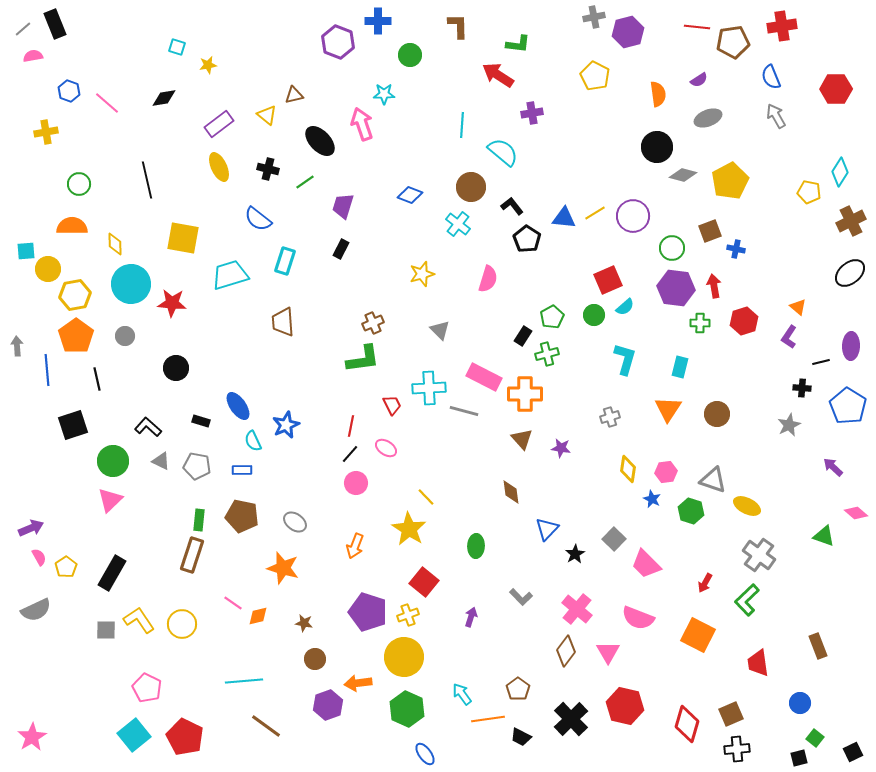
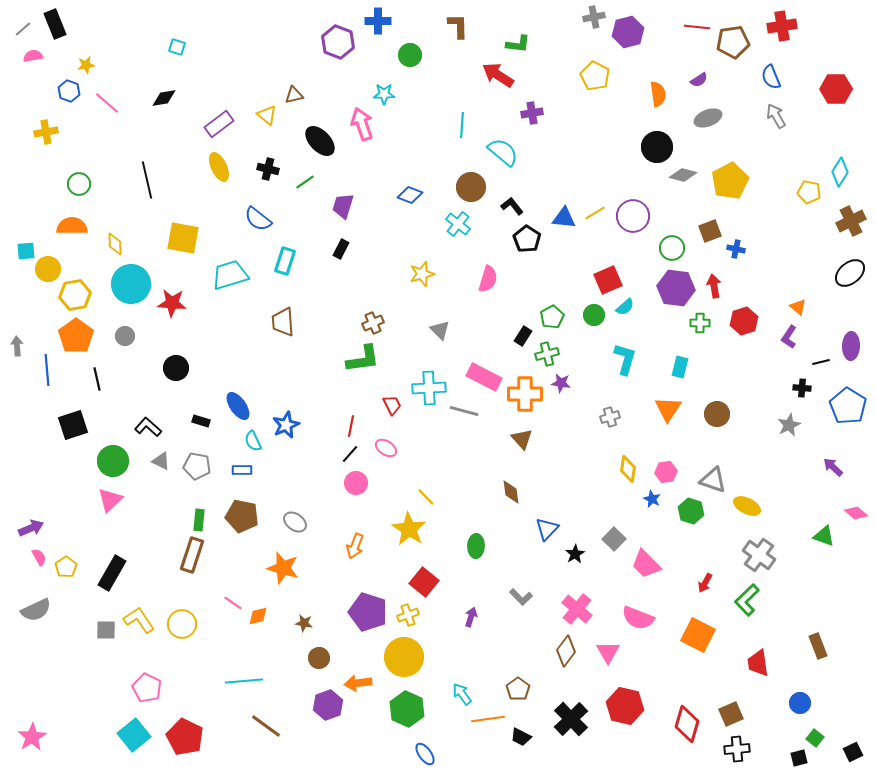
yellow star at (208, 65): moved 122 px left
purple star at (561, 448): moved 65 px up
brown circle at (315, 659): moved 4 px right, 1 px up
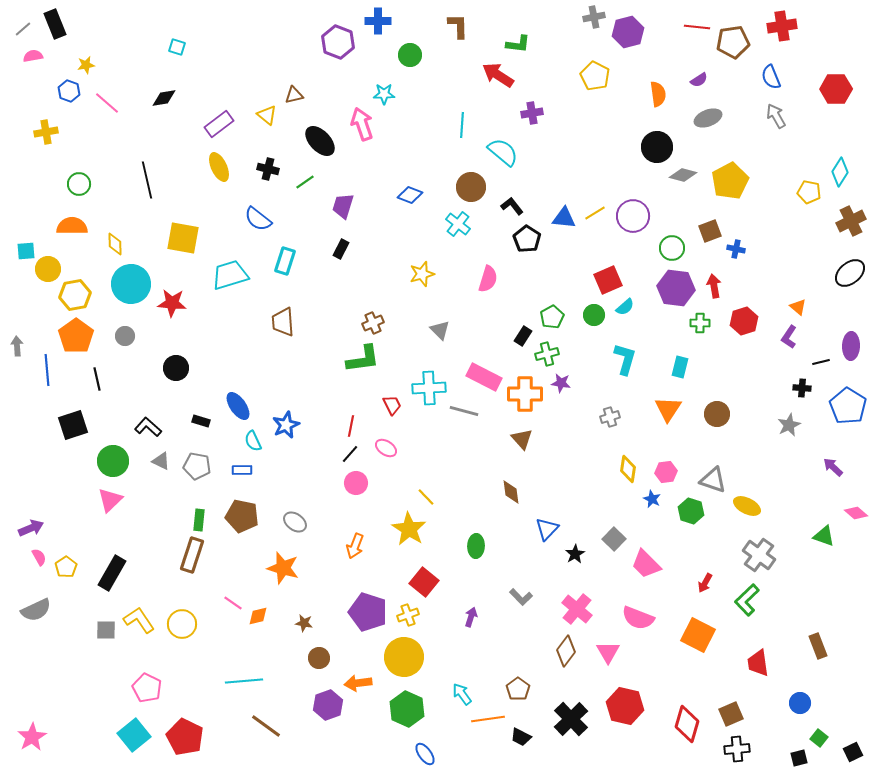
green square at (815, 738): moved 4 px right
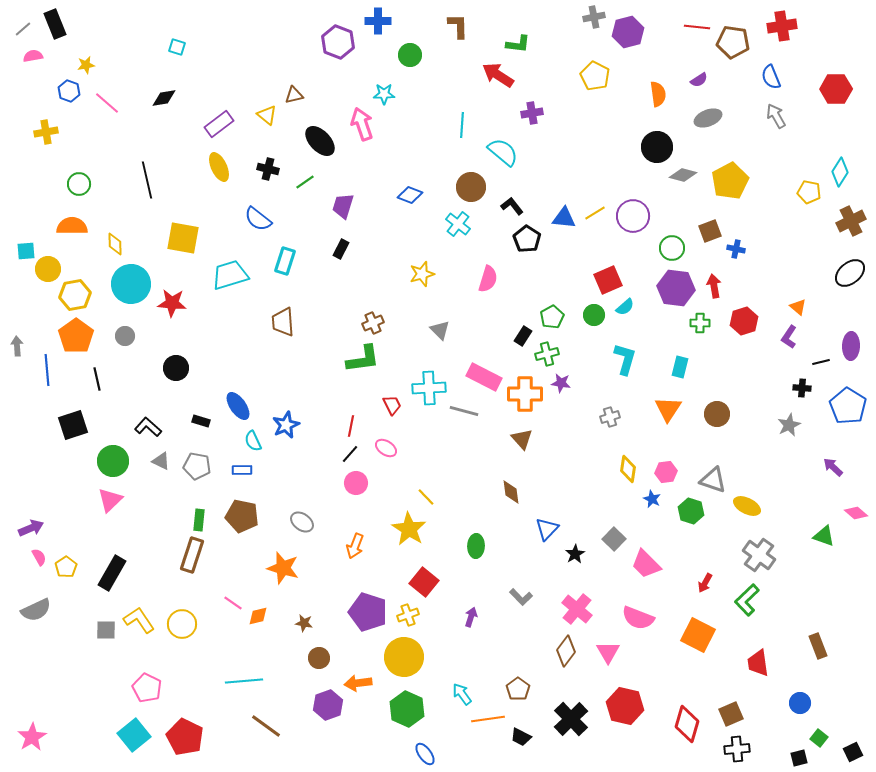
brown pentagon at (733, 42): rotated 16 degrees clockwise
gray ellipse at (295, 522): moved 7 px right
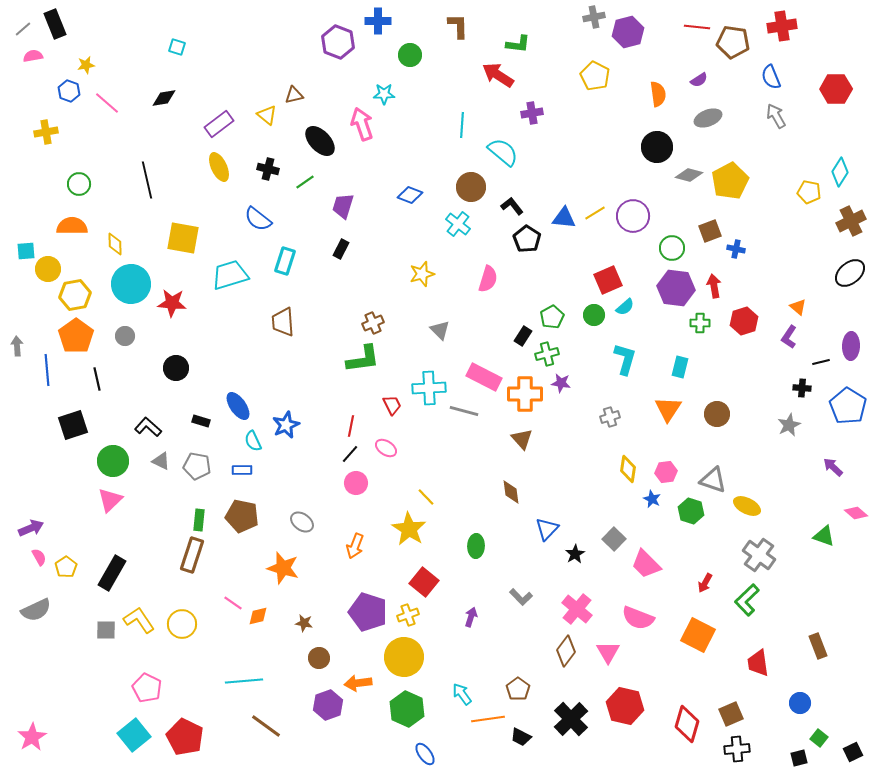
gray diamond at (683, 175): moved 6 px right
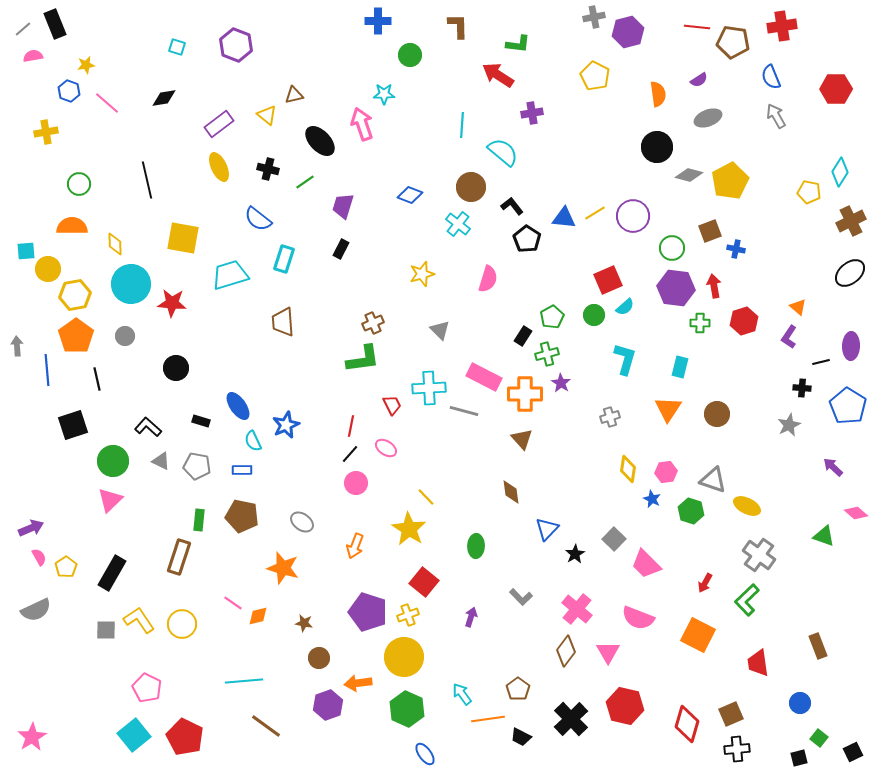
purple hexagon at (338, 42): moved 102 px left, 3 px down
cyan rectangle at (285, 261): moved 1 px left, 2 px up
purple star at (561, 383): rotated 24 degrees clockwise
brown rectangle at (192, 555): moved 13 px left, 2 px down
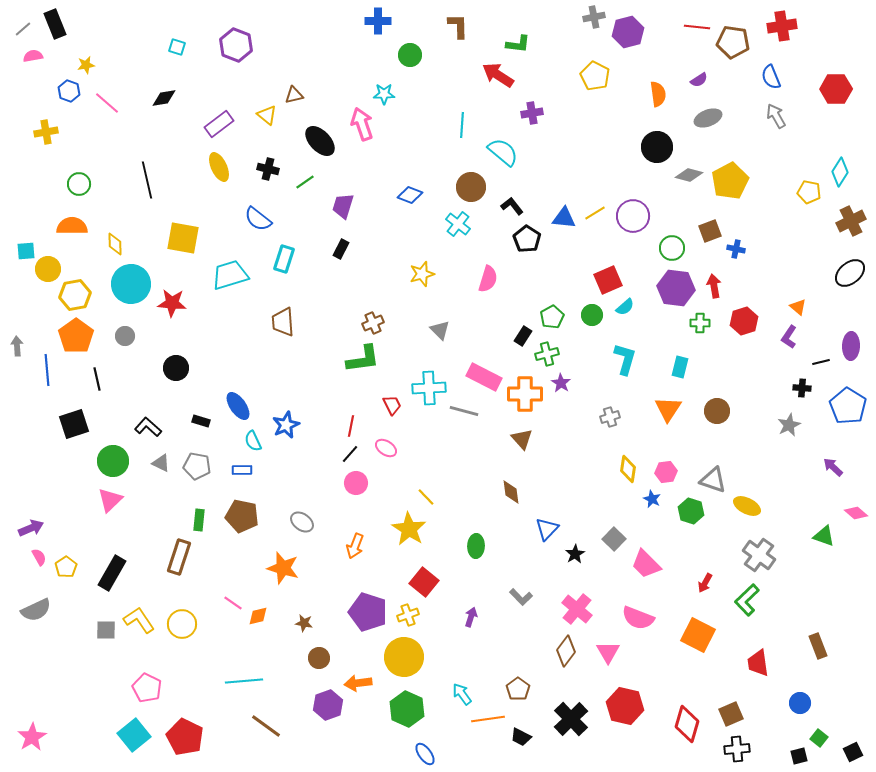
green circle at (594, 315): moved 2 px left
brown circle at (717, 414): moved 3 px up
black square at (73, 425): moved 1 px right, 1 px up
gray triangle at (161, 461): moved 2 px down
black square at (799, 758): moved 2 px up
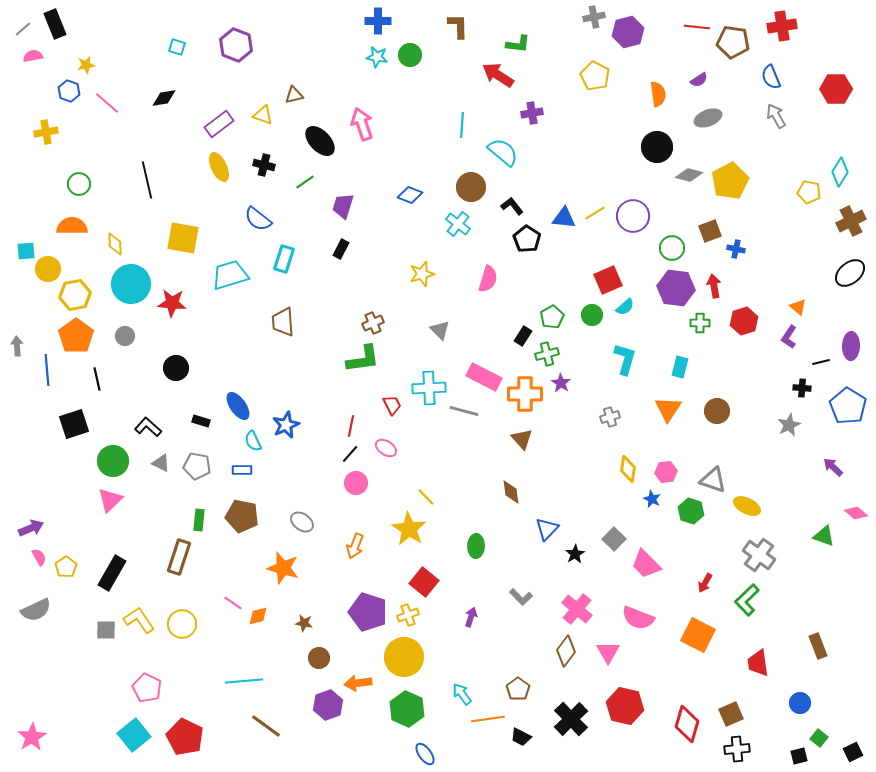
cyan star at (384, 94): moved 7 px left, 37 px up; rotated 10 degrees clockwise
yellow triangle at (267, 115): moved 4 px left; rotated 20 degrees counterclockwise
black cross at (268, 169): moved 4 px left, 4 px up
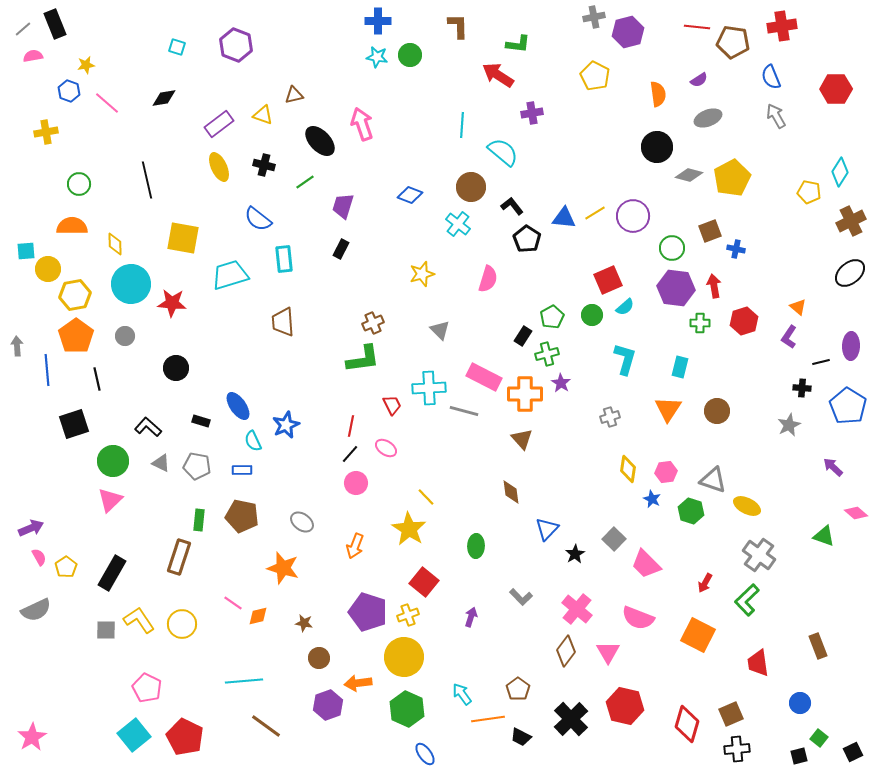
yellow pentagon at (730, 181): moved 2 px right, 3 px up
cyan rectangle at (284, 259): rotated 24 degrees counterclockwise
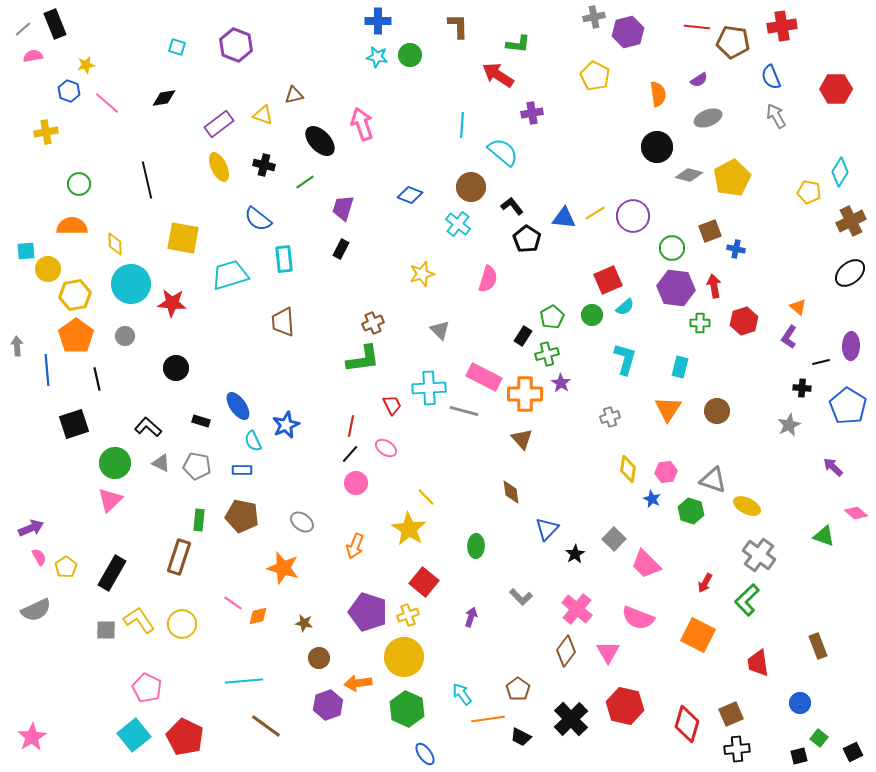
purple trapezoid at (343, 206): moved 2 px down
green circle at (113, 461): moved 2 px right, 2 px down
